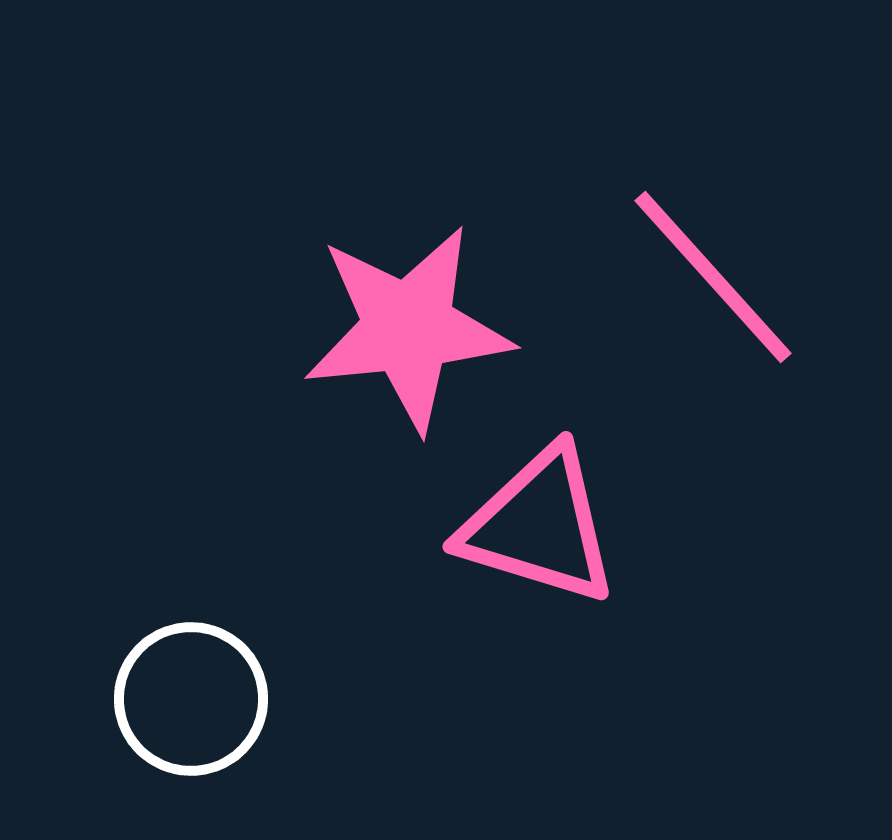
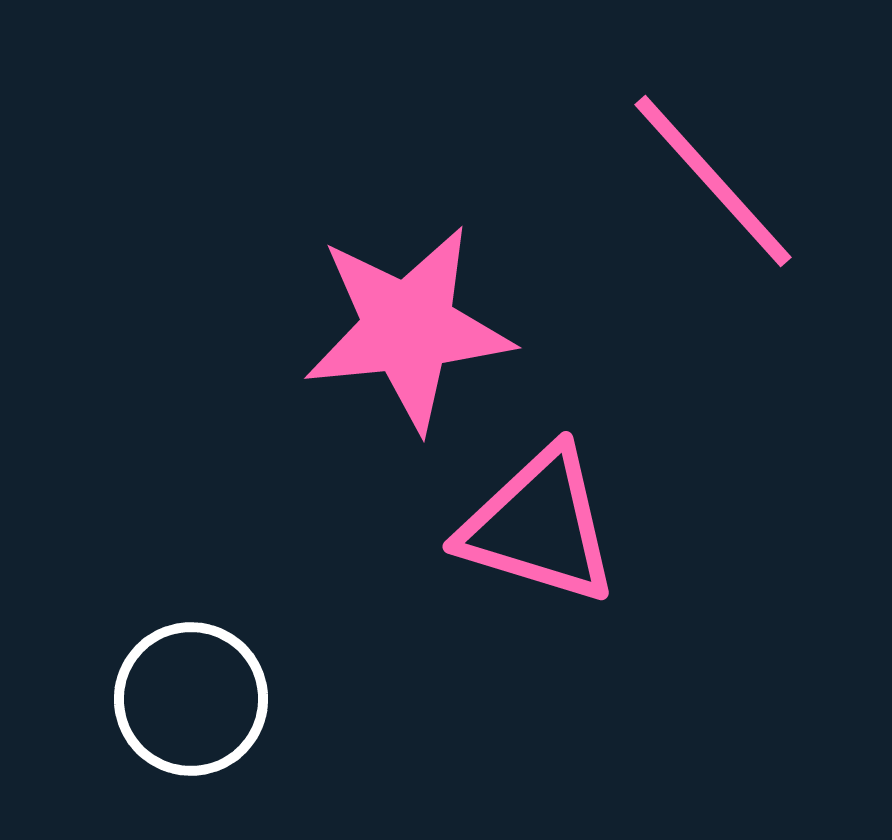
pink line: moved 96 px up
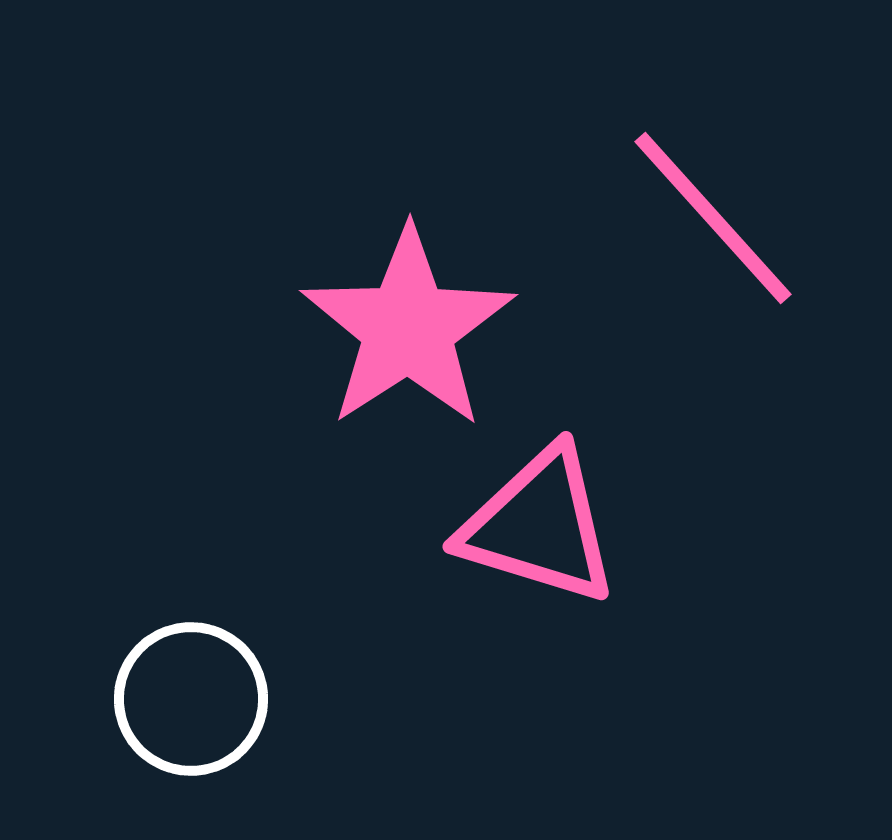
pink line: moved 37 px down
pink star: rotated 27 degrees counterclockwise
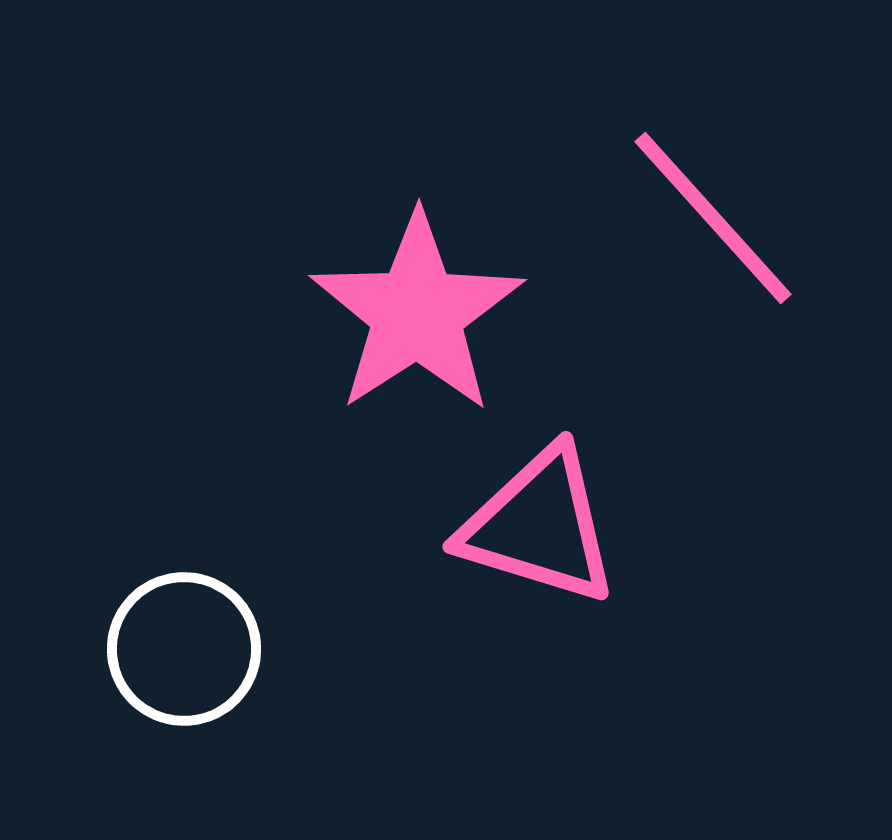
pink star: moved 9 px right, 15 px up
white circle: moved 7 px left, 50 px up
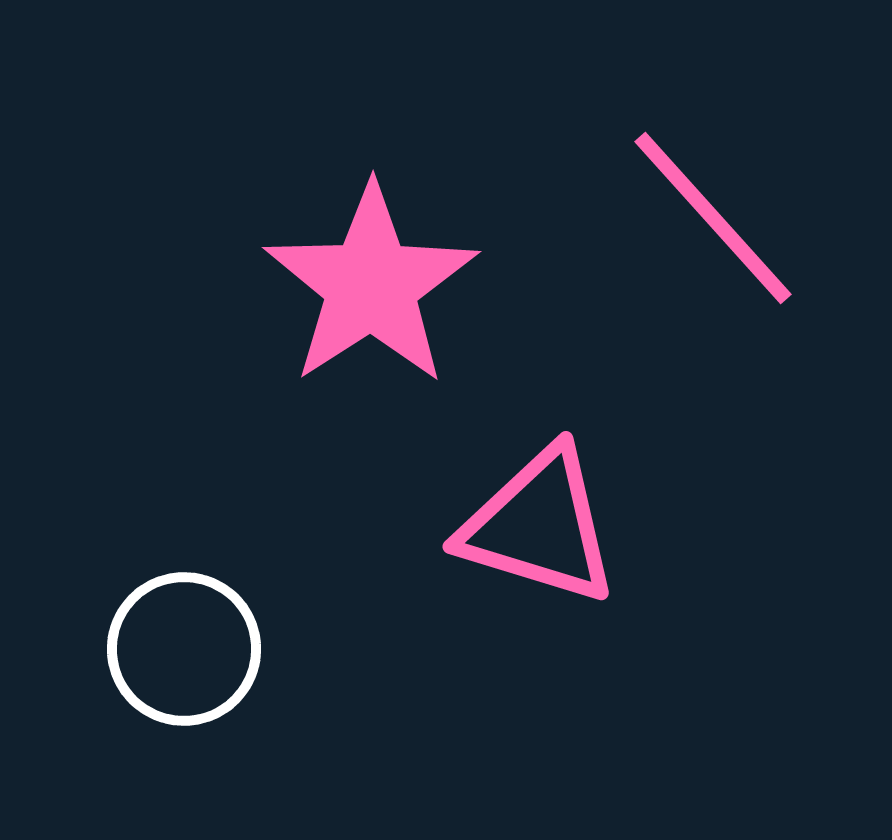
pink star: moved 46 px left, 28 px up
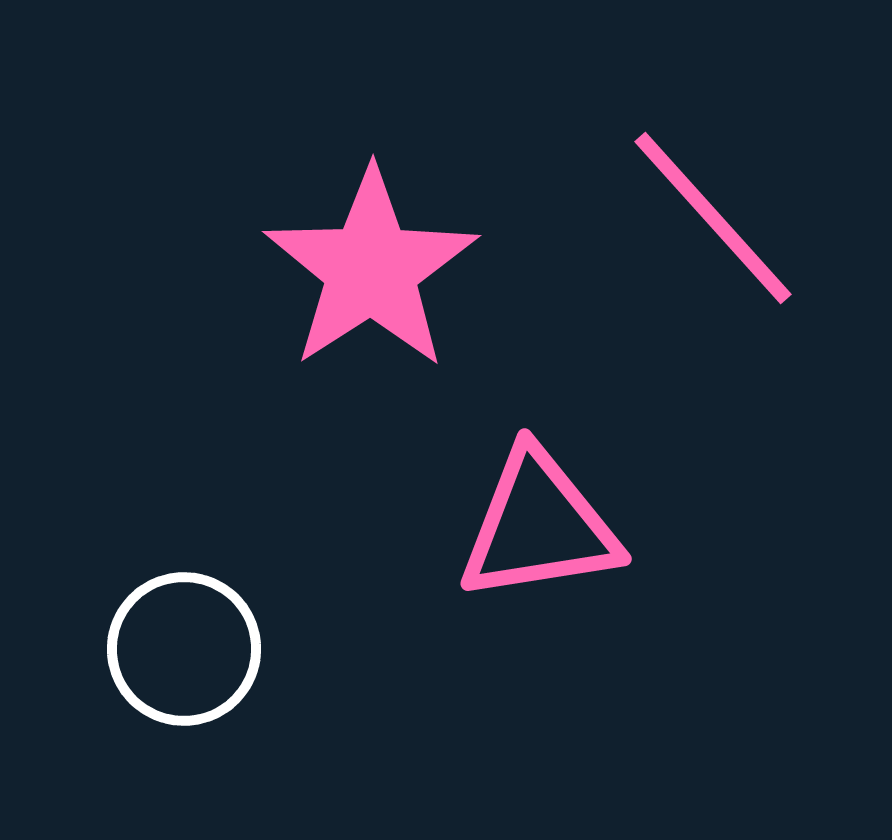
pink star: moved 16 px up
pink triangle: rotated 26 degrees counterclockwise
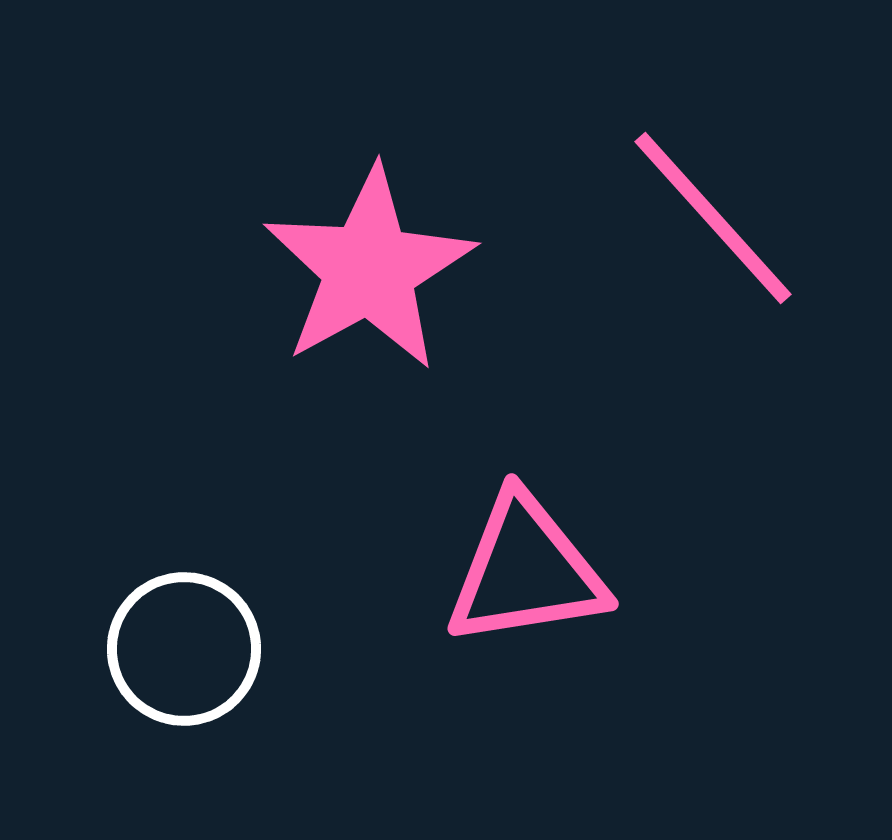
pink star: moved 2 px left; rotated 4 degrees clockwise
pink triangle: moved 13 px left, 45 px down
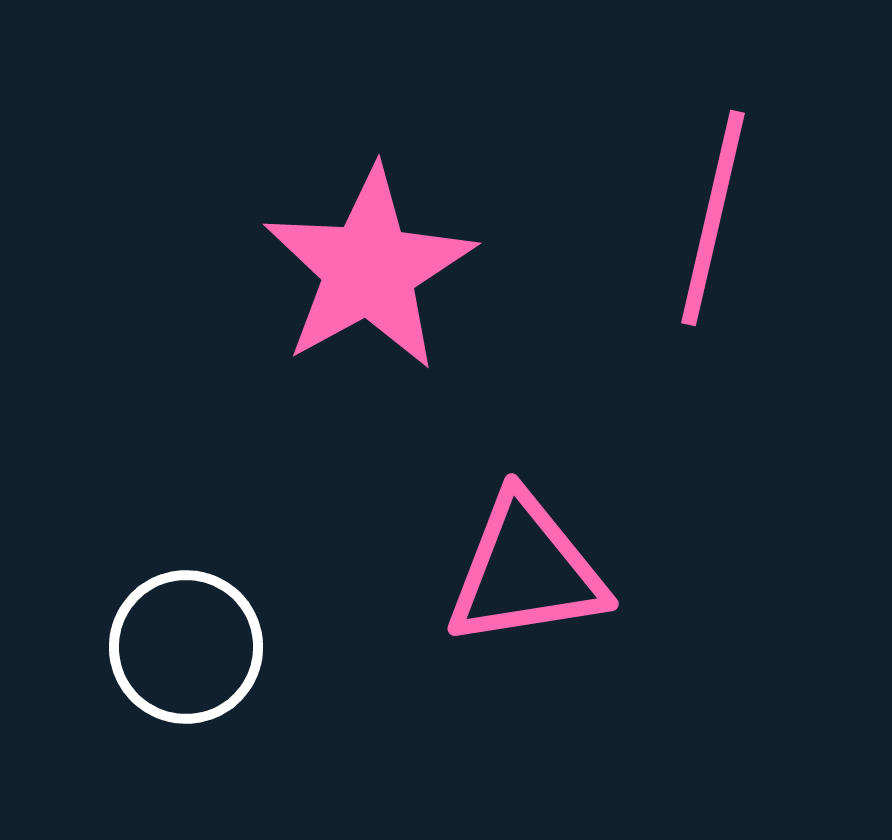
pink line: rotated 55 degrees clockwise
white circle: moved 2 px right, 2 px up
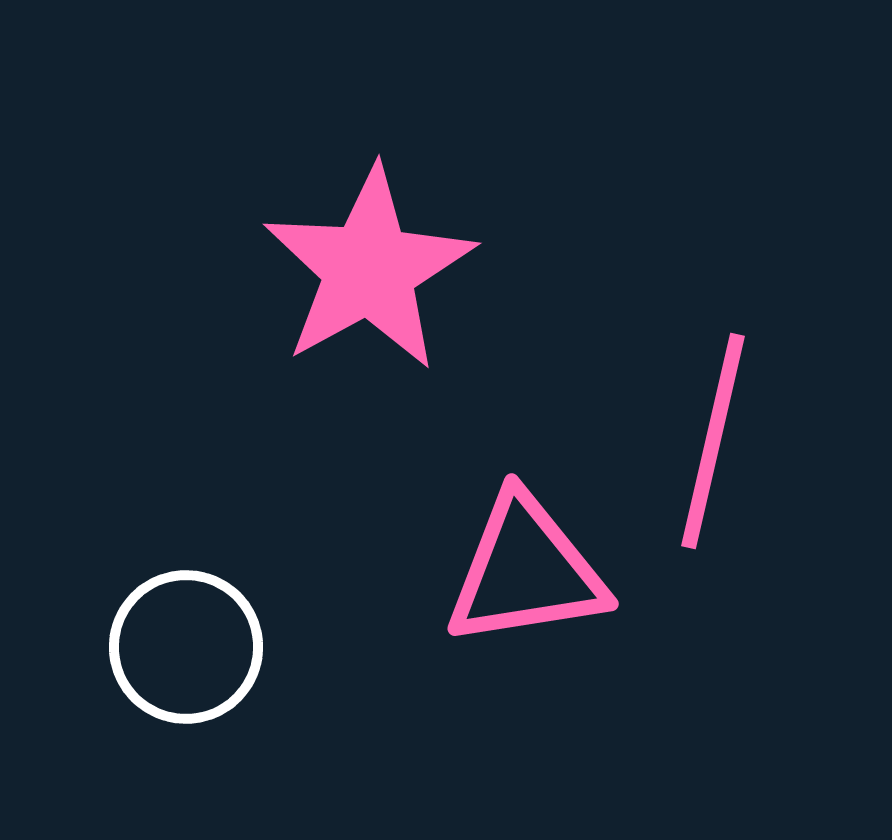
pink line: moved 223 px down
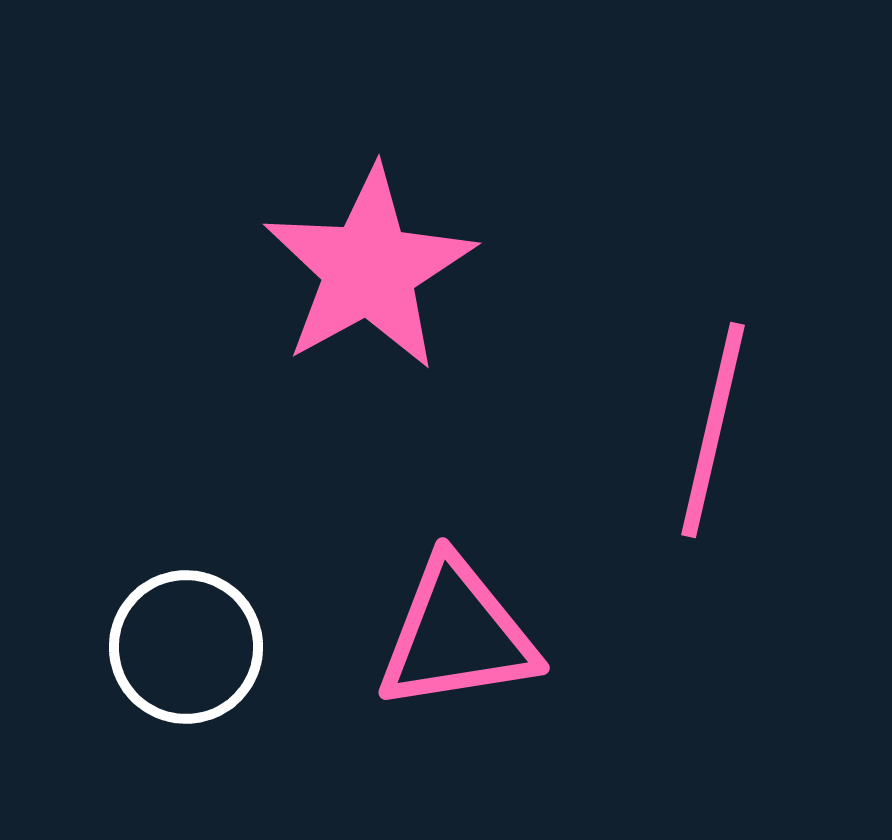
pink line: moved 11 px up
pink triangle: moved 69 px left, 64 px down
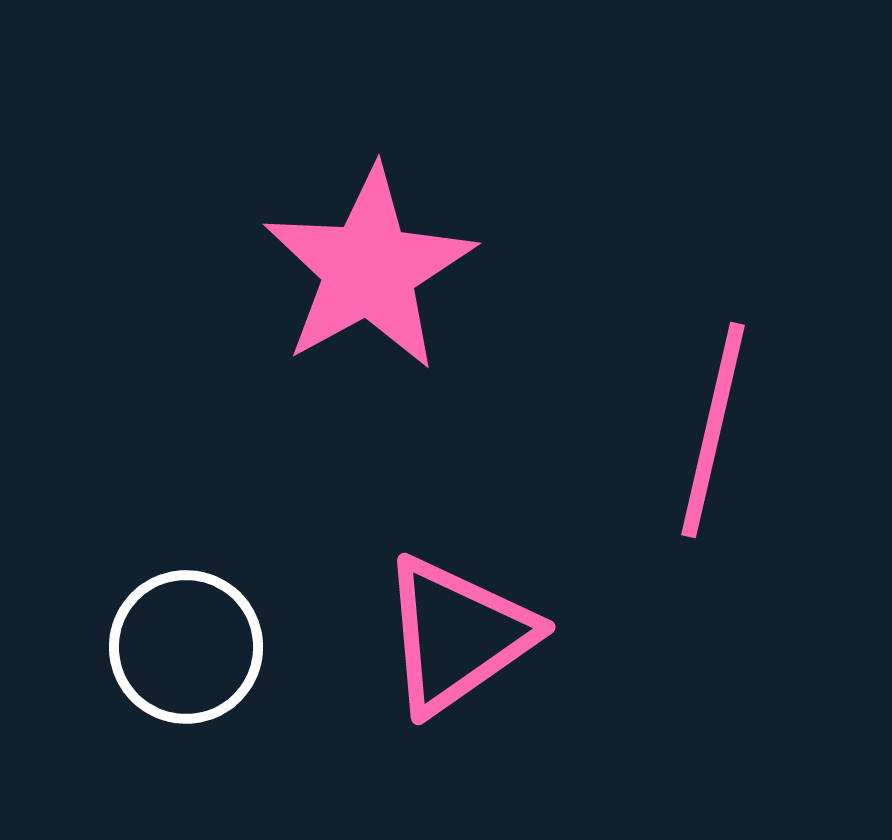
pink triangle: rotated 26 degrees counterclockwise
